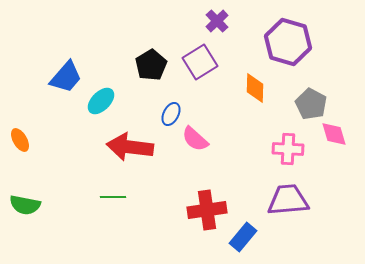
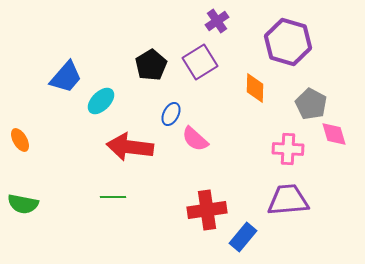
purple cross: rotated 10 degrees clockwise
green semicircle: moved 2 px left, 1 px up
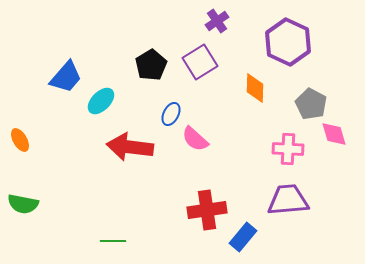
purple hexagon: rotated 9 degrees clockwise
green line: moved 44 px down
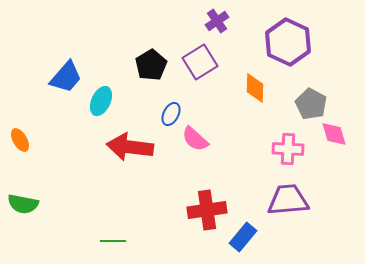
cyan ellipse: rotated 20 degrees counterclockwise
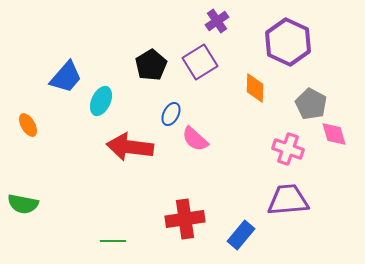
orange ellipse: moved 8 px right, 15 px up
pink cross: rotated 16 degrees clockwise
red cross: moved 22 px left, 9 px down
blue rectangle: moved 2 px left, 2 px up
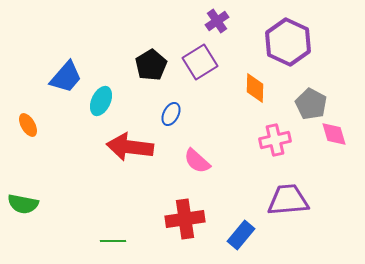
pink semicircle: moved 2 px right, 22 px down
pink cross: moved 13 px left, 9 px up; rotated 32 degrees counterclockwise
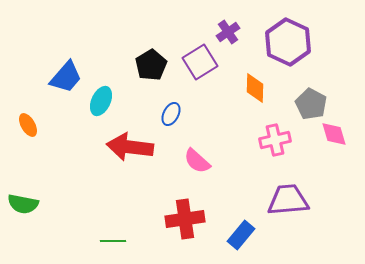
purple cross: moved 11 px right, 11 px down
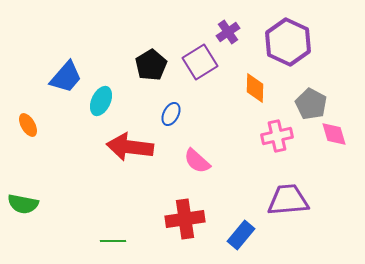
pink cross: moved 2 px right, 4 px up
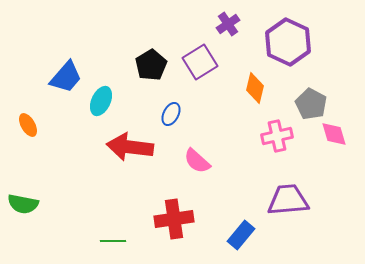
purple cross: moved 8 px up
orange diamond: rotated 12 degrees clockwise
red cross: moved 11 px left
